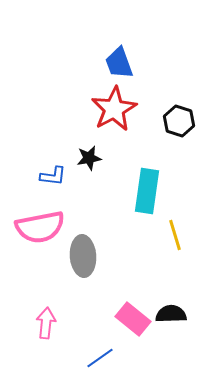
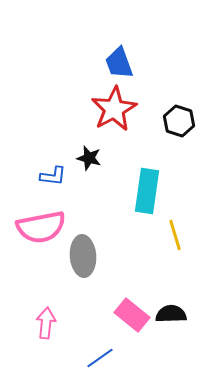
black star: rotated 25 degrees clockwise
pink semicircle: moved 1 px right
pink rectangle: moved 1 px left, 4 px up
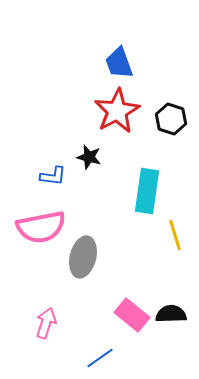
red star: moved 3 px right, 2 px down
black hexagon: moved 8 px left, 2 px up
black star: moved 1 px up
gray ellipse: moved 1 px down; rotated 18 degrees clockwise
pink arrow: rotated 12 degrees clockwise
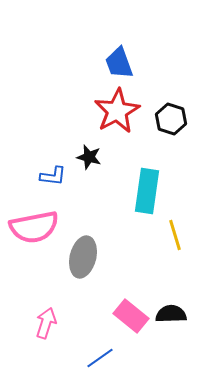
pink semicircle: moved 7 px left
pink rectangle: moved 1 px left, 1 px down
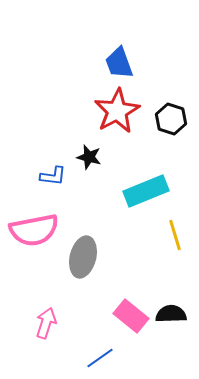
cyan rectangle: moved 1 px left; rotated 60 degrees clockwise
pink semicircle: moved 3 px down
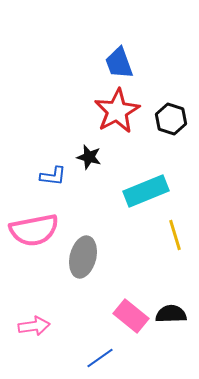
pink arrow: moved 12 px left, 3 px down; rotated 64 degrees clockwise
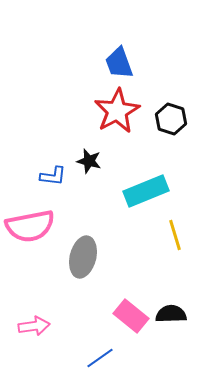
black star: moved 4 px down
pink semicircle: moved 4 px left, 4 px up
